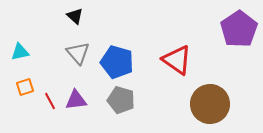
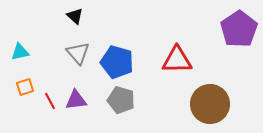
red triangle: rotated 36 degrees counterclockwise
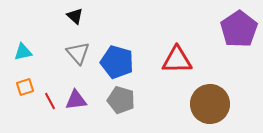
cyan triangle: moved 3 px right
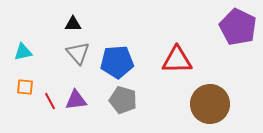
black triangle: moved 2 px left, 8 px down; rotated 42 degrees counterclockwise
purple pentagon: moved 1 px left, 2 px up; rotated 12 degrees counterclockwise
blue pentagon: rotated 20 degrees counterclockwise
orange square: rotated 24 degrees clockwise
gray pentagon: moved 2 px right
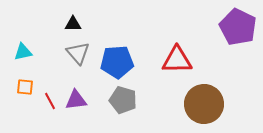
brown circle: moved 6 px left
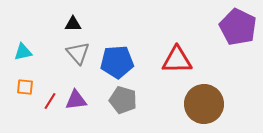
red line: rotated 60 degrees clockwise
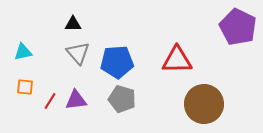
gray pentagon: moved 1 px left, 1 px up
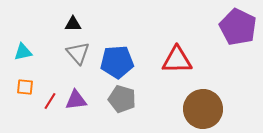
brown circle: moved 1 px left, 5 px down
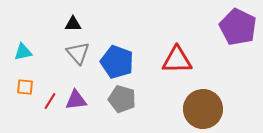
blue pentagon: rotated 24 degrees clockwise
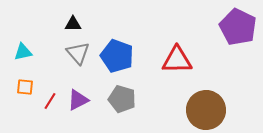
blue pentagon: moved 6 px up
purple triangle: moved 2 px right; rotated 20 degrees counterclockwise
brown circle: moved 3 px right, 1 px down
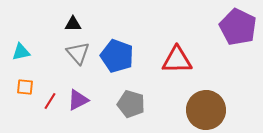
cyan triangle: moved 2 px left
gray pentagon: moved 9 px right, 5 px down
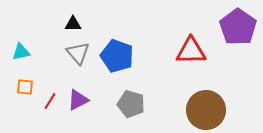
purple pentagon: rotated 9 degrees clockwise
red triangle: moved 14 px right, 9 px up
